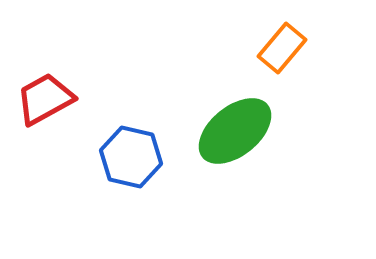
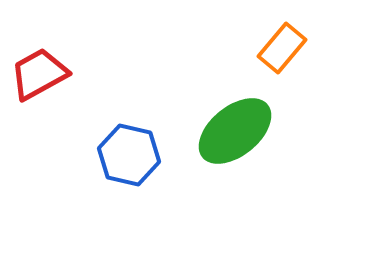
red trapezoid: moved 6 px left, 25 px up
blue hexagon: moved 2 px left, 2 px up
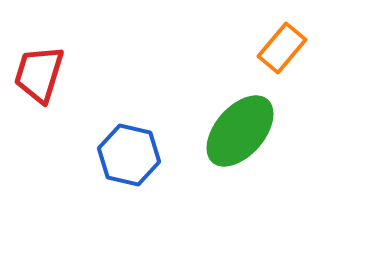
red trapezoid: rotated 44 degrees counterclockwise
green ellipse: moved 5 px right; rotated 10 degrees counterclockwise
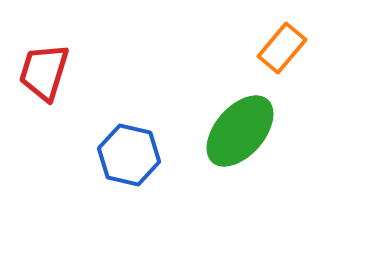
red trapezoid: moved 5 px right, 2 px up
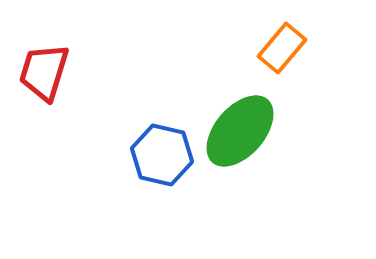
blue hexagon: moved 33 px right
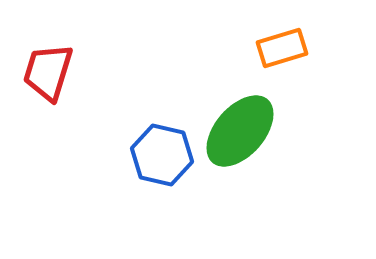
orange rectangle: rotated 33 degrees clockwise
red trapezoid: moved 4 px right
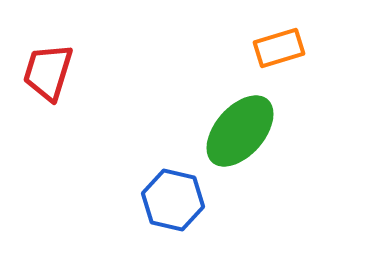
orange rectangle: moved 3 px left
blue hexagon: moved 11 px right, 45 px down
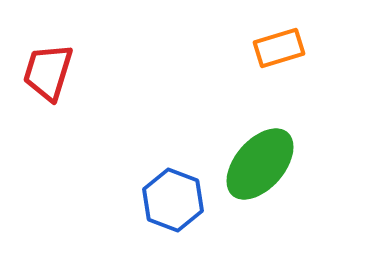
green ellipse: moved 20 px right, 33 px down
blue hexagon: rotated 8 degrees clockwise
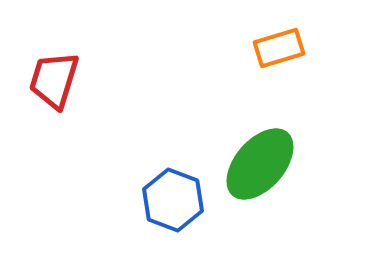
red trapezoid: moved 6 px right, 8 px down
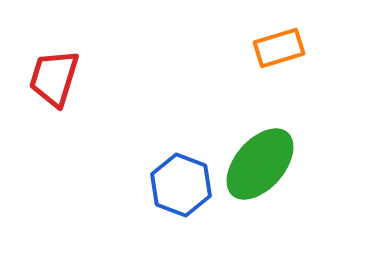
red trapezoid: moved 2 px up
blue hexagon: moved 8 px right, 15 px up
